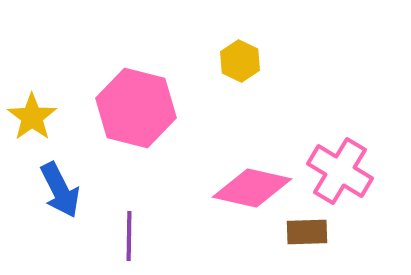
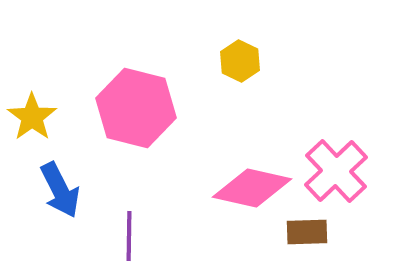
pink cross: moved 4 px left; rotated 16 degrees clockwise
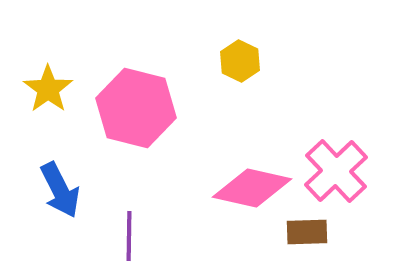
yellow star: moved 16 px right, 28 px up
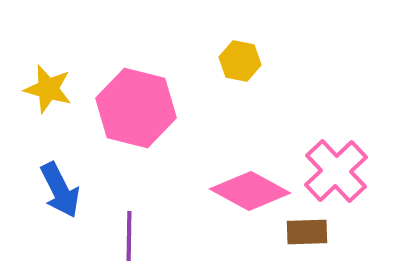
yellow hexagon: rotated 15 degrees counterclockwise
yellow star: rotated 21 degrees counterclockwise
pink diamond: moved 2 px left, 3 px down; rotated 16 degrees clockwise
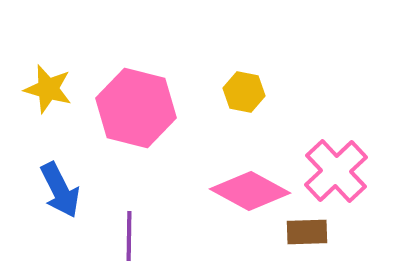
yellow hexagon: moved 4 px right, 31 px down
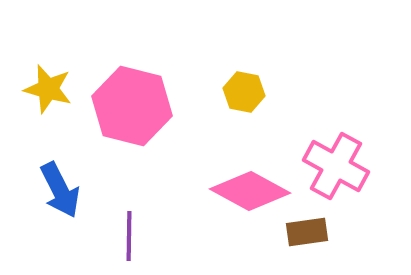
pink hexagon: moved 4 px left, 2 px up
pink cross: moved 5 px up; rotated 18 degrees counterclockwise
brown rectangle: rotated 6 degrees counterclockwise
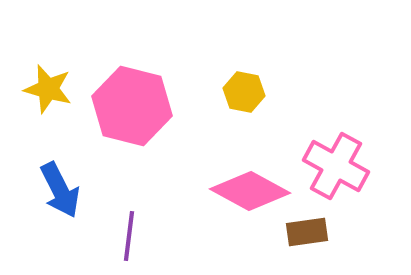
purple line: rotated 6 degrees clockwise
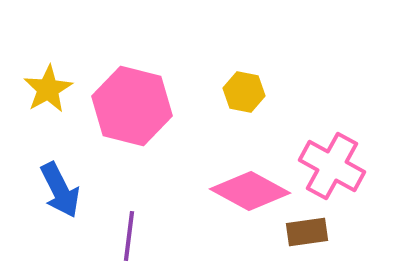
yellow star: rotated 27 degrees clockwise
pink cross: moved 4 px left
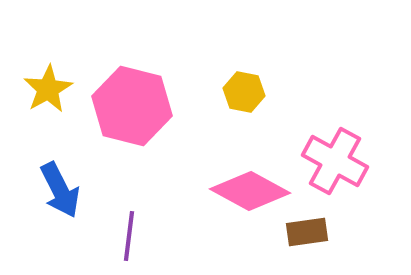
pink cross: moved 3 px right, 5 px up
